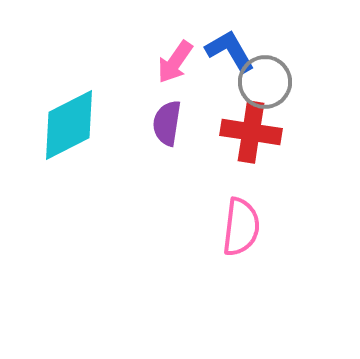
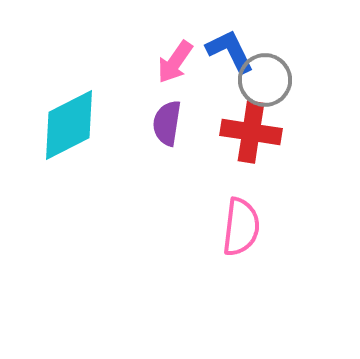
blue L-shape: rotated 4 degrees clockwise
gray circle: moved 2 px up
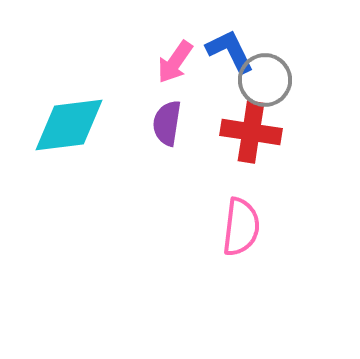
cyan diamond: rotated 20 degrees clockwise
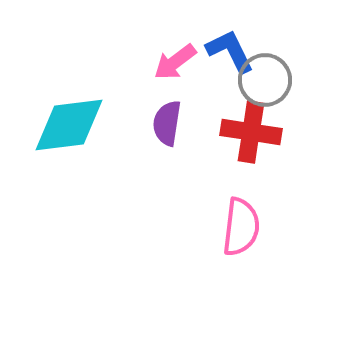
pink arrow: rotated 18 degrees clockwise
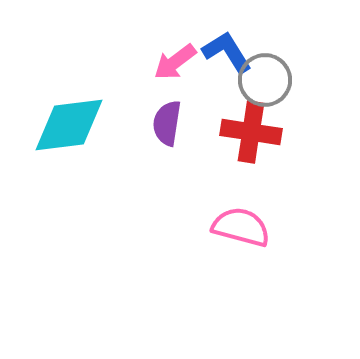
blue L-shape: moved 3 px left, 1 px down; rotated 6 degrees counterclockwise
pink semicircle: rotated 82 degrees counterclockwise
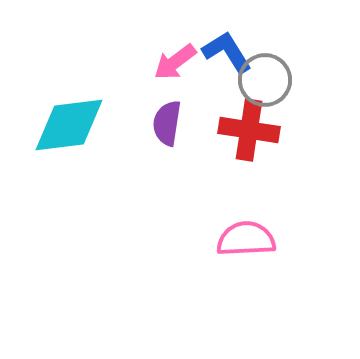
red cross: moved 2 px left, 2 px up
pink semicircle: moved 5 px right, 12 px down; rotated 18 degrees counterclockwise
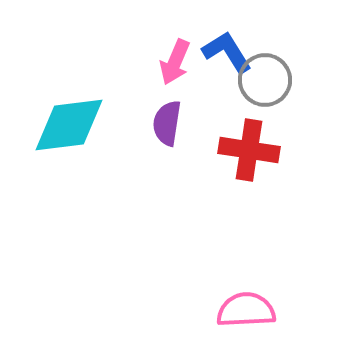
pink arrow: rotated 30 degrees counterclockwise
red cross: moved 20 px down
pink semicircle: moved 71 px down
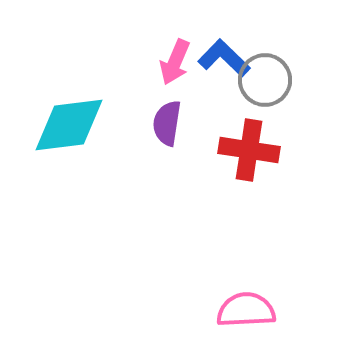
blue L-shape: moved 3 px left, 6 px down; rotated 14 degrees counterclockwise
